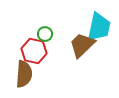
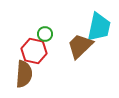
brown trapezoid: moved 2 px left, 1 px down
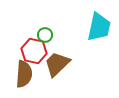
green circle: moved 1 px down
brown trapezoid: moved 23 px left, 18 px down
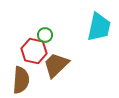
brown trapezoid: moved 1 px left, 1 px down
brown semicircle: moved 3 px left, 6 px down
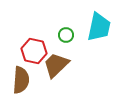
green circle: moved 21 px right
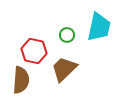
green circle: moved 1 px right
brown trapezoid: moved 8 px right, 4 px down
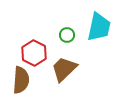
red hexagon: moved 2 px down; rotated 15 degrees clockwise
